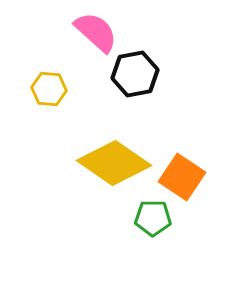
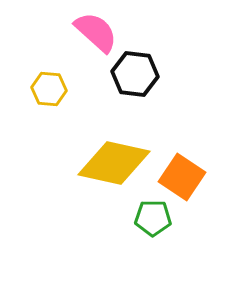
black hexagon: rotated 18 degrees clockwise
yellow diamond: rotated 22 degrees counterclockwise
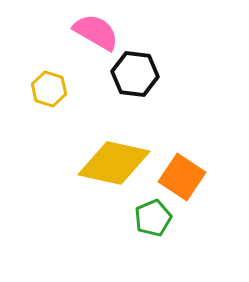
pink semicircle: rotated 12 degrees counterclockwise
yellow hexagon: rotated 12 degrees clockwise
green pentagon: rotated 24 degrees counterclockwise
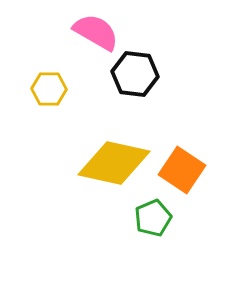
yellow hexagon: rotated 16 degrees counterclockwise
orange square: moved 7 px up
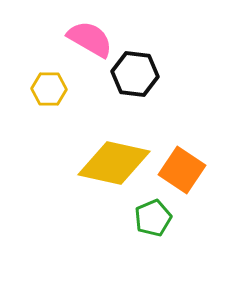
pink semicircle: moved 6 px left, 7 px down
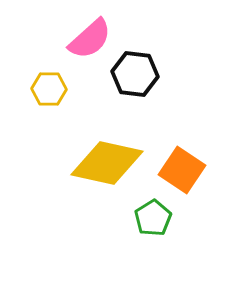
pink semicircle: rotated 108 degrees clockwise
yellow diamond: moved 7 px left
green pentagon: rotated 9 degrees counterclockwise
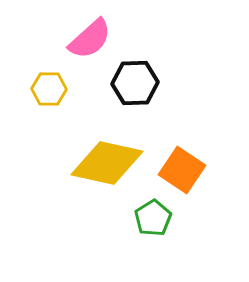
black hexagon: moved 9 px down; rotated 9 degrees counterclockwise
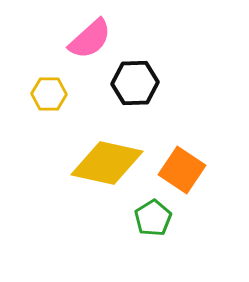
yellow hexagon: moved 5 px down
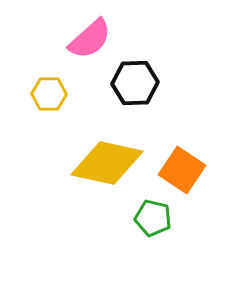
green pentagon: rotated 27 degrees counterclockwise
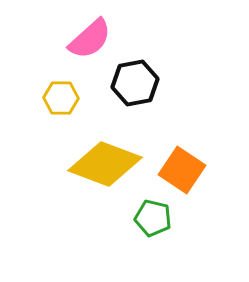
black hexagon: rotated 9 degrees counterclockwise
yellow hexagon: moved 12 px right, 4 px down
yellow diamond: moved 2 px left, 1 px down; rotated 8 degrees clockwise
